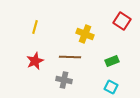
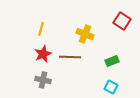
yellow line: moved 6 px right, 2 px down
red star: moved 8 px right, 7 px up
gray cross: moved 21 px left
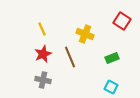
yellow line: moved 1 px right; rotated 40 degrees counterclockwise
brown line: rotated 65 degrees clockwise
green rectangle: moved 3 px up
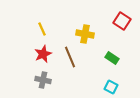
yellow cross: rotated 12 degrees counterclockwise
green rectangle: rotated 56 degrees clockwise
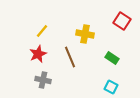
yellow line: moved 2 px down; rotated 64 degrees clockwise
red star: moved 5 px left
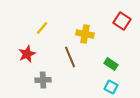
yellow line: moved 3 px up
red star: moved 11 px left
green rectangle: moved 1 px left, 6 px down
gray cross: rotated 14 degrees counterclockwise
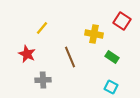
yellow cross: moved 9 px right
red star: rotated 24 degrees counterclockwise
green rectangle: moved 1 px right, 7 px up
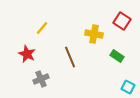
green rectangle: moved 5 px right, 1 px up
gray cross: moved 2 px left, 1 px up; rotated 21 degrees counterclockwise
cyan square: moved 17 px right
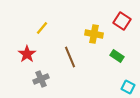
red star: rotated 12 degrees clockwise
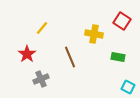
green rectangle: moved 1 px right, 1 px down; rotated 24 degrees counterclockwise
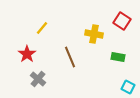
gray cross: moved 3 px left; rotated 28 degrees counterclockwise
